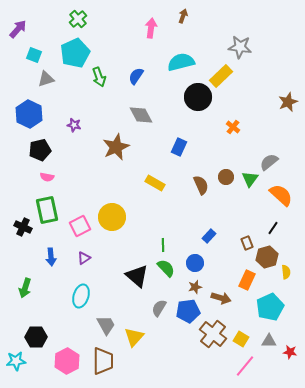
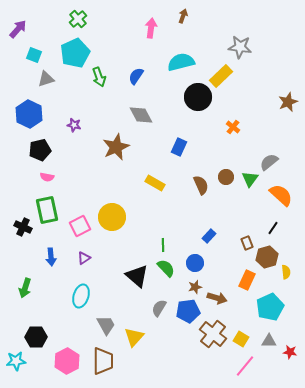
brown arrow at (221, 298): moved 4 px left
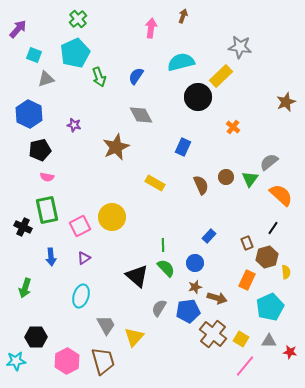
brown star at (288, 102): moved 2 px left
blue rectangle at (179, 147): moved 4 px right
brown trapezoid at (103, 361): rotated 16 degrees counterclockwise
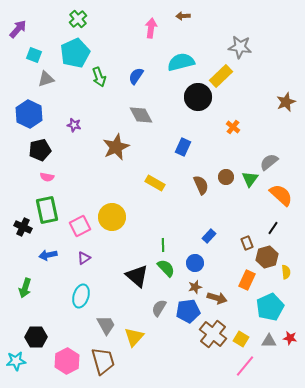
brown arrow at (183, 16): rotated 112 degrees counterclockwise
blue arrow at (51, 257): moved 3 px left, 2 px up; rotated 84 degrees clockwise
red star at (290, 352): moved 14 px up
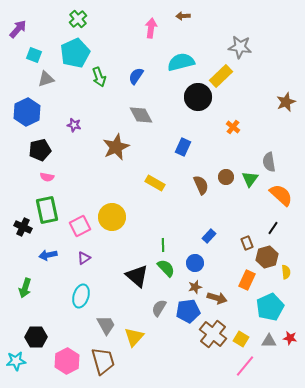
blue hexagon at (29, 114): moved 2 px left, 2 px up; rotated 8 degrees clockwise
gray semicircle at (269, 162): rotated 60 degrees counterclockwise
